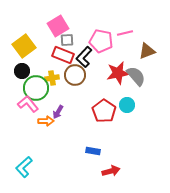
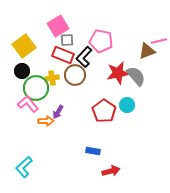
pink line: moved 34 px right, 8 px down
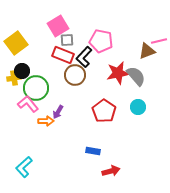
yellow square: moved 8 px left, 3 px up
yellow cross: moved 38 px left
cyan circle: moved 11 px right, 2 px down
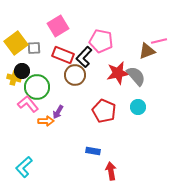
gray square: moved 33 px left, 8 px down
yellow cross: rotated 24 degrees clockwise
green circle: moved 1 px right, 1 px up
red pentagon: rotated 10 degrees counterclockwise
red arrow: rotated 84 degrees counterclockwise
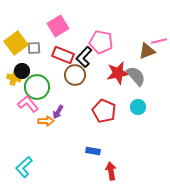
pink pentagon: moved 1 px down
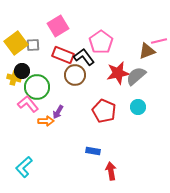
pink pentagon: rotated 25 degrees clockwise
gray square: moved 1 px left, 3 px up
black L-shape: rotated 100 degrees clockwise
gray semicircle: rotated 90 degrees counterclockwise
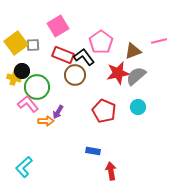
brown triangle: moved 14 px left
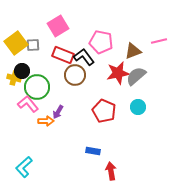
pink pentagon: rotated 25 degrees counterclockwise
